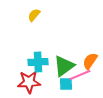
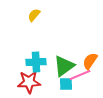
cyan cross: moved 2 px left
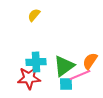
red star: moved 4 px up
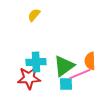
orange semicircle: rotated 36 degrees counterclockwise
pink line: moved 1 px up
